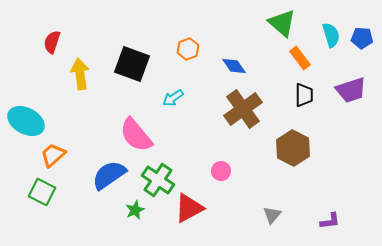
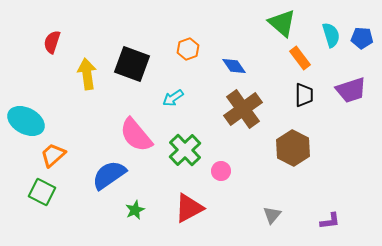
yellow arrow: moved 7 px right
green cross: moved 27 px right, 30 px up; rotated 12 degrees clockwise
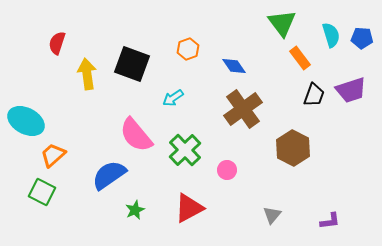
green triangle: rotated 12 degrees clockwise
red semicircle: moved 5 px right, 1 px down
black trapezoid: moved 10 px right; rotated 20 degrees clockwise
pink circle: moved 6 px right, 1 px up
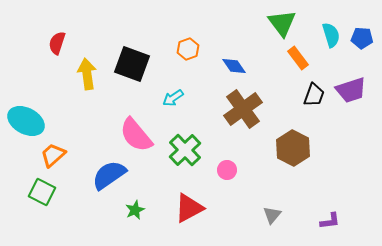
orange rectangle: moved 2 px left
